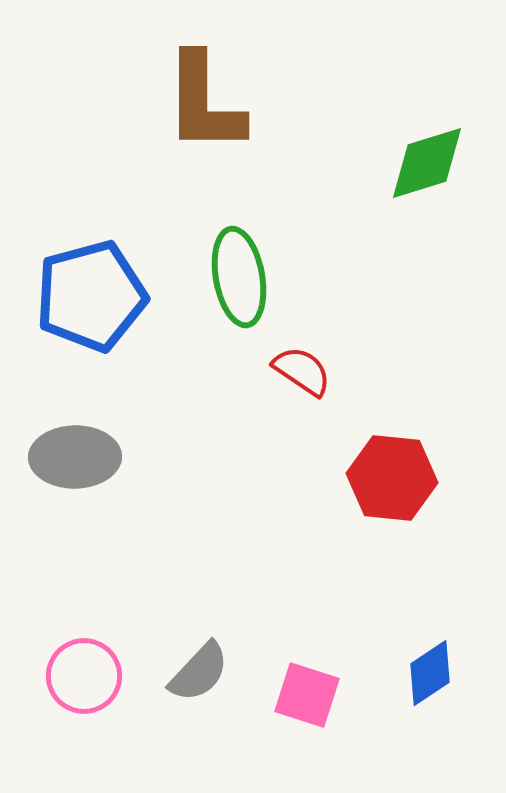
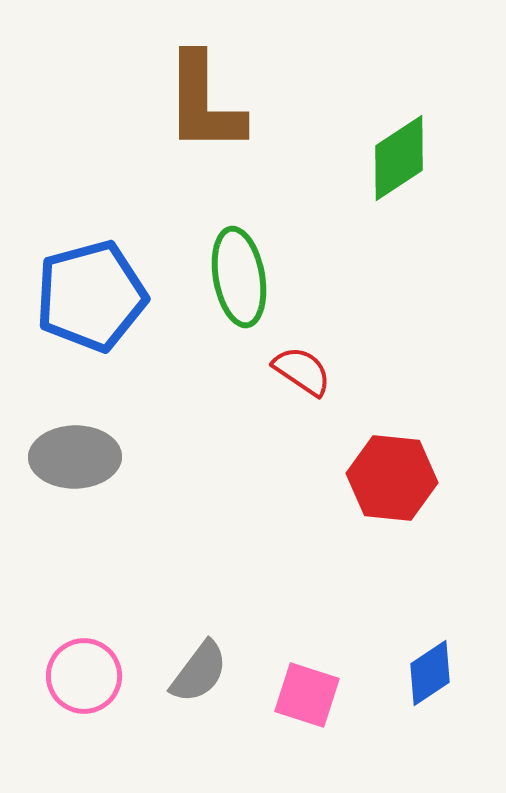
green diamond: moved 28 px left, 5 px up; rotated 16 degrees counterclockwise
gray semicircle: rotated 6 degrees counterclockwise
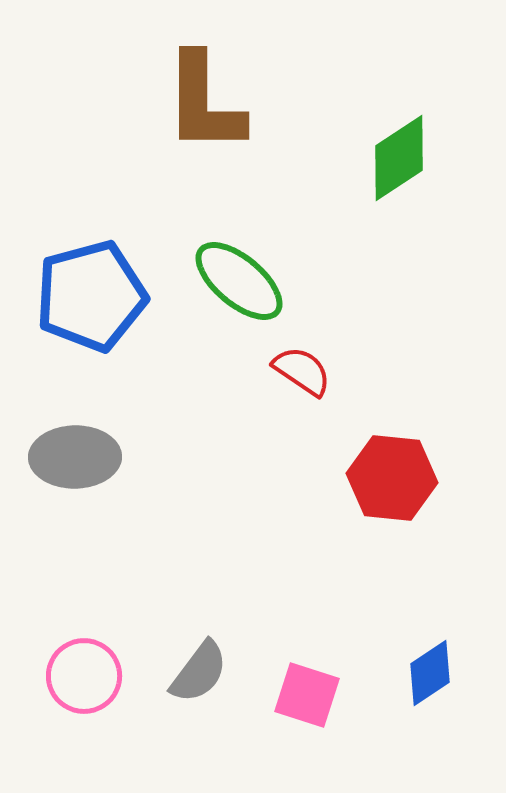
green ellipse: moved 4 px down; rotated 40 degrees counterclockwise
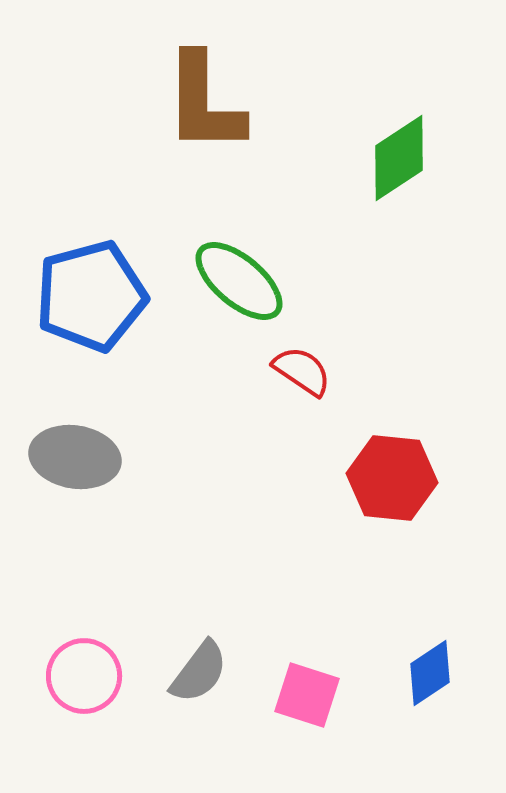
gray ellipse: rotated 10 degrees clockwise
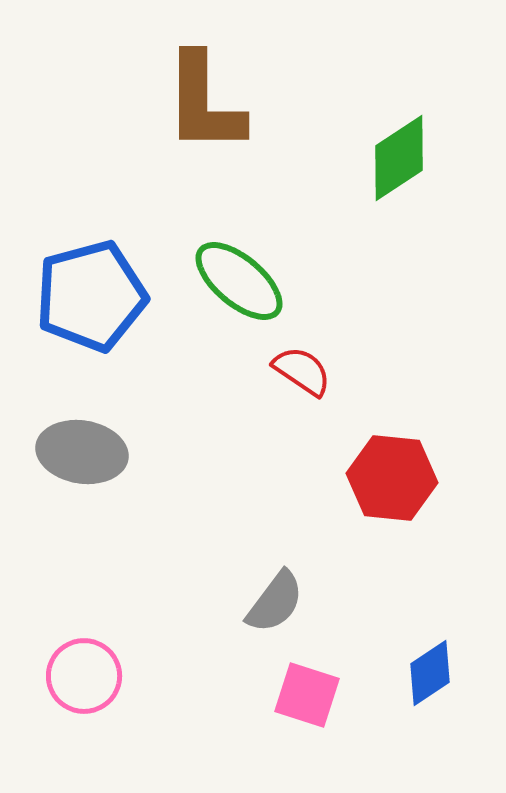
gray ellipse: moved 7 px right, 5 px up
gray semicircle: moved 76 px right, 70 px up
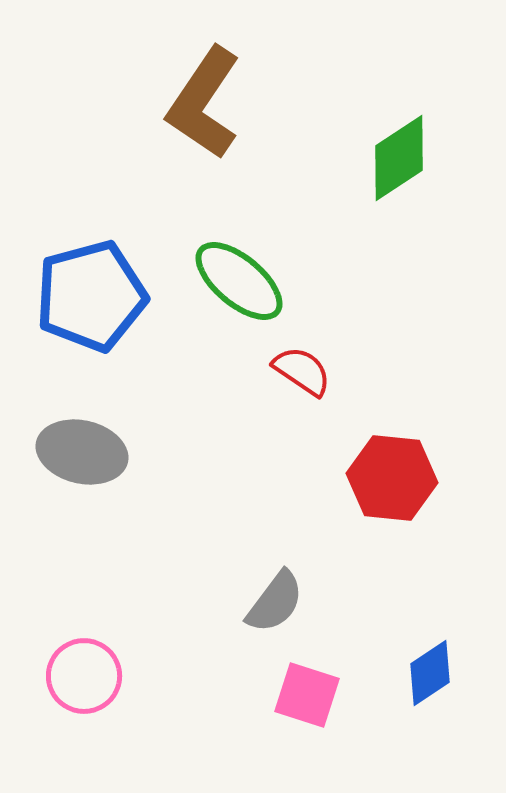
brown L-shape: rotated 34 degrees clockwise
gray ellipse: rotated 4 degrees clockwise
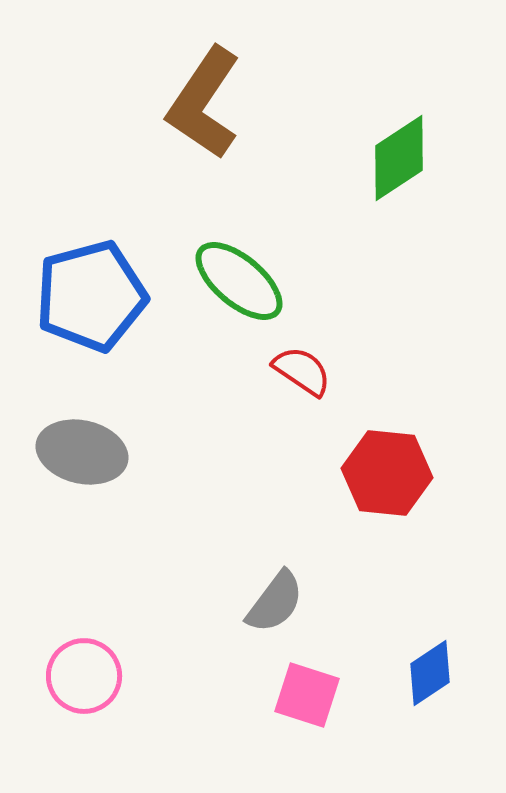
red hexagon: moved 5 px left, 5 px up
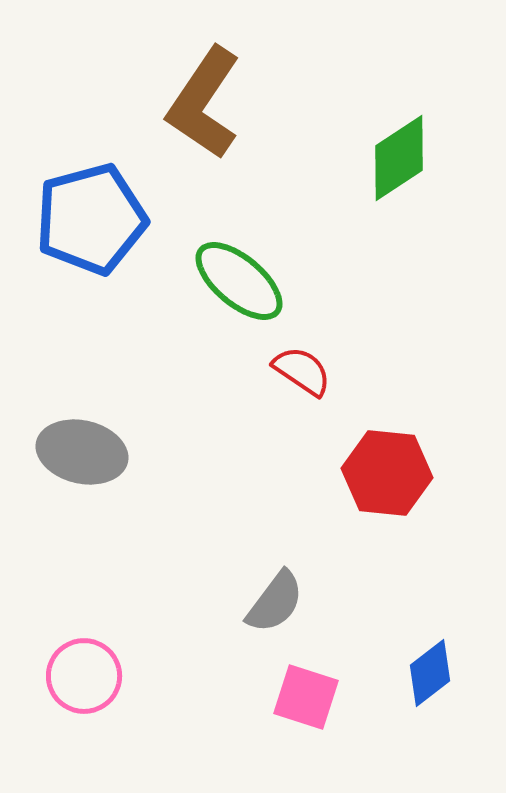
blue pentagon: moved 77 px up
blue diamond: rotated 4 degrees counterclockwise
pink square: moved 1 px left, 2 px down
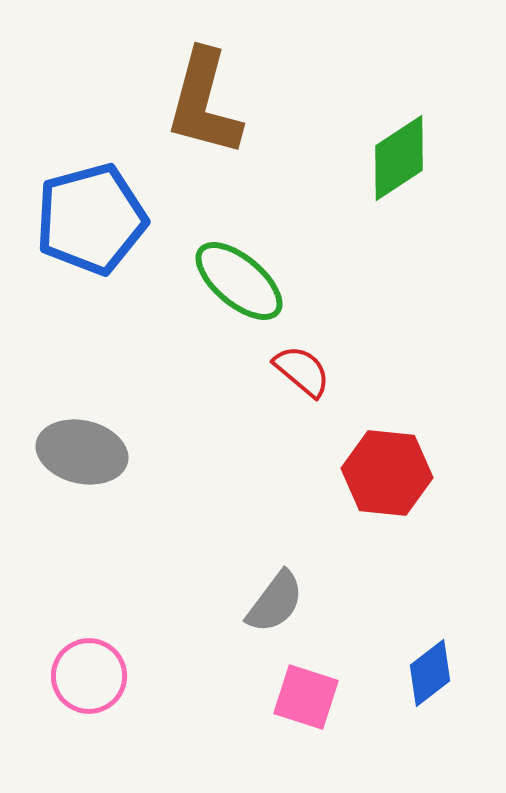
brown L-shape: rotated 19 degrees counterclockwise
red semicircle: rotated 6 degrees clockwise
pink circle: moved 5 px right
